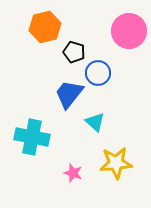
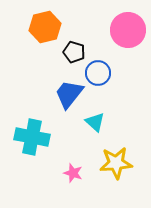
pink circle: moved 1 px left, 1 px up
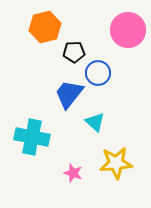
black pentagon: rotated 20 degrees counterclockwise
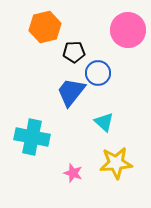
blue trapezoid: moved 2 px right, 2 px up
cyan triangle: moved 9 px right
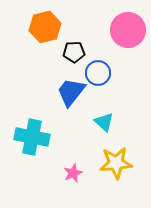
pink star: rotated 30 degrees clockwise
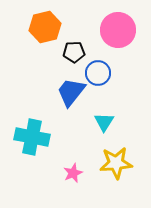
pink circle: moved 10 px left
cyan triangle: rotated 20 degrees clockwise
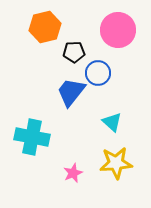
cyan triangle: moved 8 px right; rotated 20 degrees counterclockwise
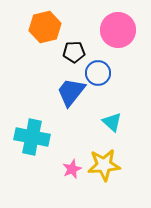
yellow star: moved 12 px left, 2 px down
pink star: moved 1 px left, 4 px up
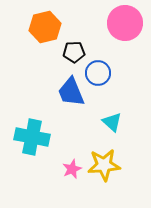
pink circle: moved 7 px right, 7 px up
blue trapezoid: rotated 60 degrees counterclockwise
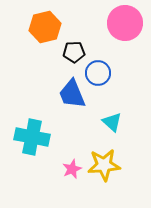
blue trapezoid: moved 1 px right, 2 px down
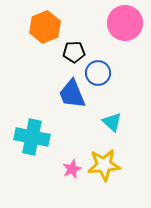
orange hexagon: rotated 8 degrees counterclockwise
